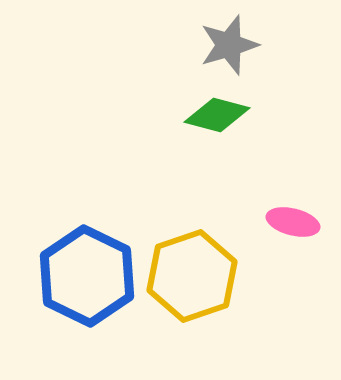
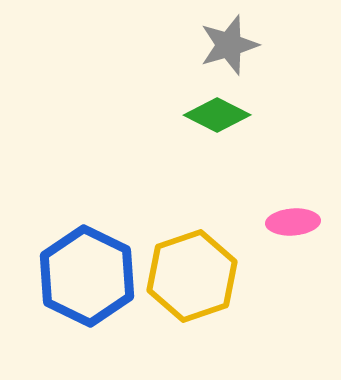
green diamond: rotated 12 degrees clockwise
pink ellipse: rotated 18 degrees counterclockwise
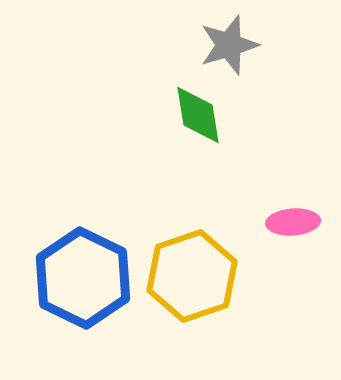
green diamond: moved 19 px left; rotated 54 degrees clockwise
blue hexagon: moved 4 px left, 2 px down
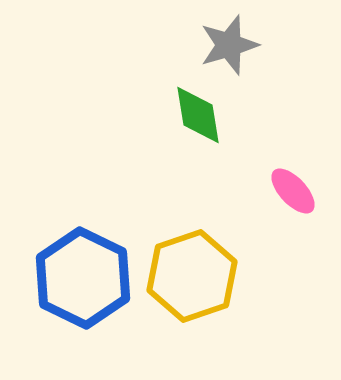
pink ellipse: moved 31 px up; rotated 51 degrees clockwise
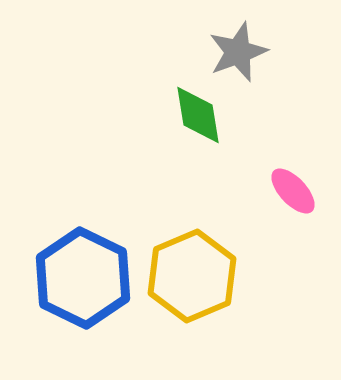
gray star: moved 9 px right, 7 px down; rotated 4 degrees counterclockwise
yellow hexagon: rotated 4 degrees counterclockwise
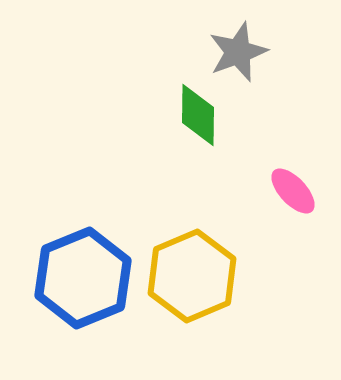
green diamond: rotated 10 degrees clockwise
blue hexagon: rotated 12 degrees clockwise
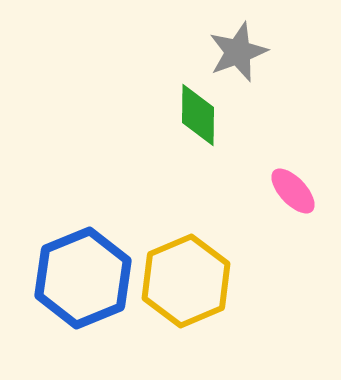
yellow hexagon: moved 6 px left, 5 px down
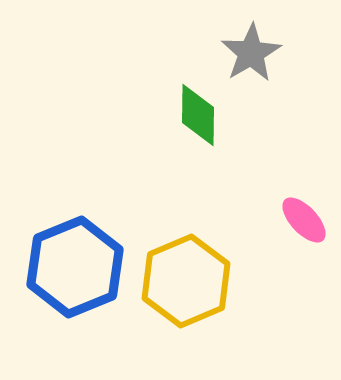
gray star: moved 13 px right, 1 px down; rotated 10 degrees counterclockwise
pink ellipse: moved 11 px right, 29 px down
blue hexagon: moved 8 px left, 11 px up
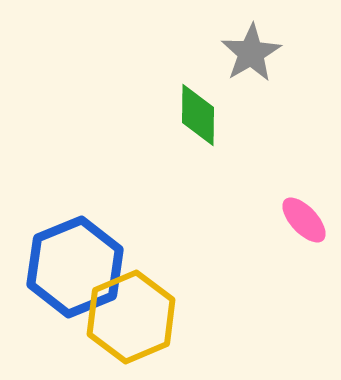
yellow hexagon: moved 55 px left, 36 px down
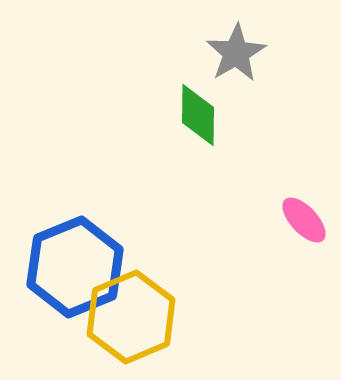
gray star: moved 15 px left
